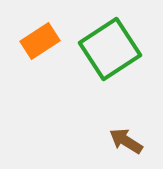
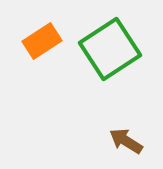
orange rectangle: moved 2 px right
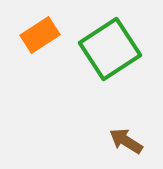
orange rectangle: moved 2 px left, 6 px up
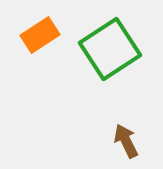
brown arrow: rotated 32 degrees clockwise
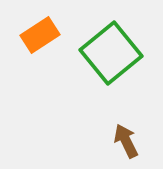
green square: moved 1 px right, 4 px down; rotated 6 degrees counterclockwise
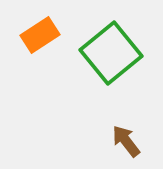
brown arrow: rotated 12 degrees counterclockwise
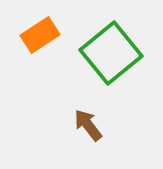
brown arrow: moved 38 px left, 16 px up
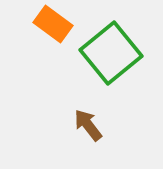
orange rectangle: moved 13 px right, 11 px up; rotated 69 degrees clockwise
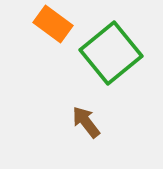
brown arrow: moved 2 px left, 3 px up
